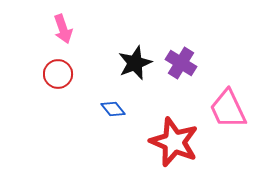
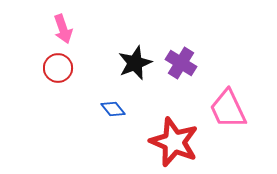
red circle: moved 6 px up
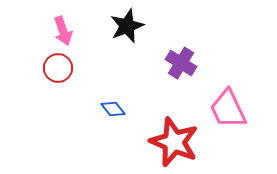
pink arrow: moved 2 px down
black star: moved 8 px left, 37 px up
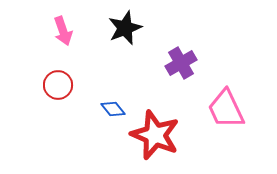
black star: moved 2 px left, 2 px down
purple cross: rotated 28 degrees clockwise
red circle: moved 17 px down
pink trapezoid: moved 2 px left
red star: moved 19 px left, 7 px up
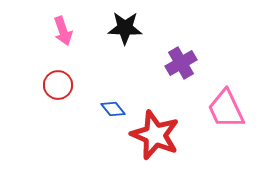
black star: rotated 24 degrees clockwise
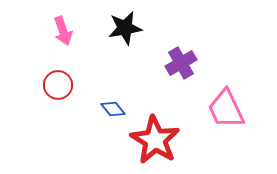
black star: rotated 12 degrees counterclockwise
red star: moved 5 px down; rotated 9 degrees clockwise
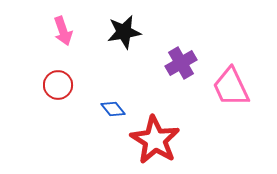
black star: moved 1 px left, 4 px down
pink trapezoid: moved 5 px right, 22 px up
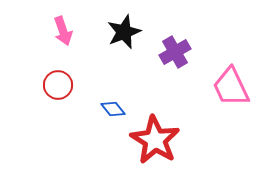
black star: rotated 12 degrees counterclockwise
purple cross: moved 6 px left, 11 px up
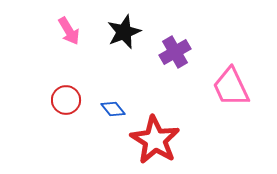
pink arrow: moved 6 px right; rotated 12 degrees counterclockwise
red circle: moved 8 px right, 15 px down
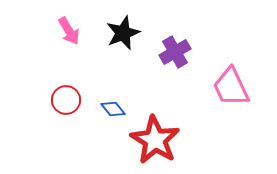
black star: moved 1 px left, 1 px down
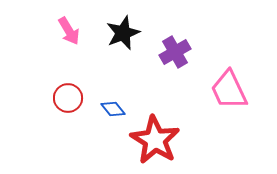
pink trapezoid: moved 2 px left, 3 px down
red circle: moved 2 px right, 2 px up
